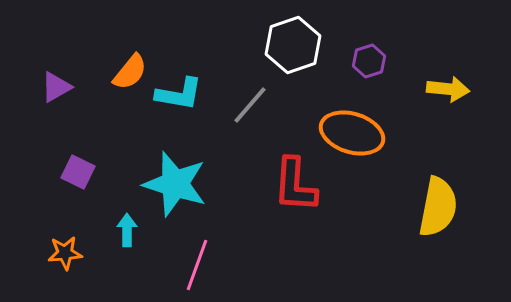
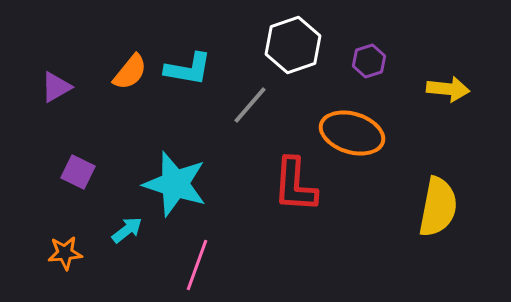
cyan L-shape: moved 9 px right, 25 px up
cyan arrow: rotated 52 degrees clockwise
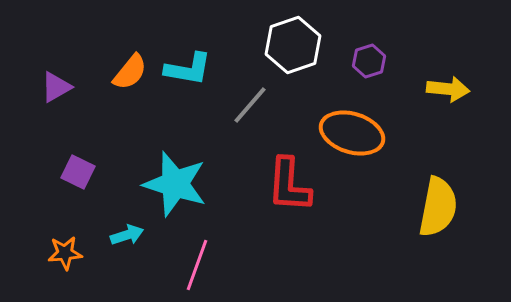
red L-shape: moved 6 px left
cyan arrow: moved 5 px down; rotated 20 degrees clockwise
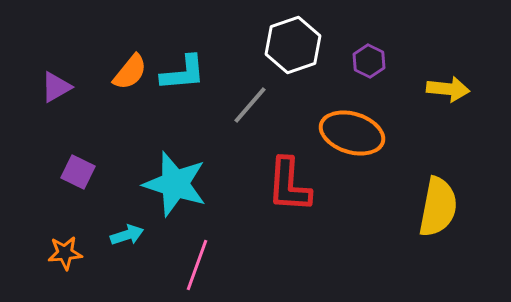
purple hexagon: rotated 16 degrees counterclockwise
cyan L-shape: moved 5 px left, 4 px down; rotated 15 degrees counterclockwise
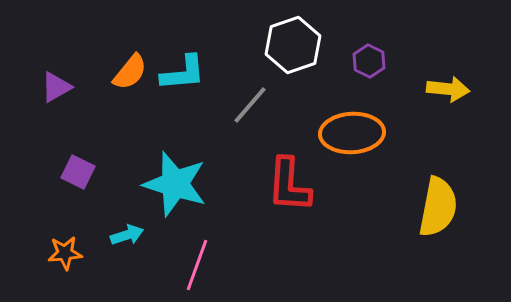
orange ellipse: rotated 20 degrees counterclockwise
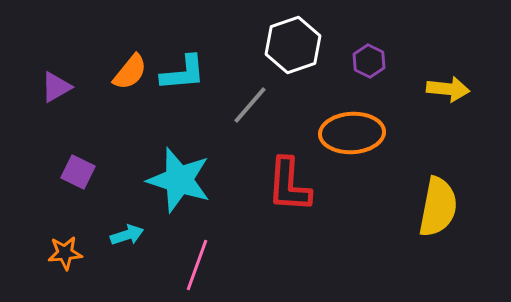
cyan star: moved 4 px right, 4 px up
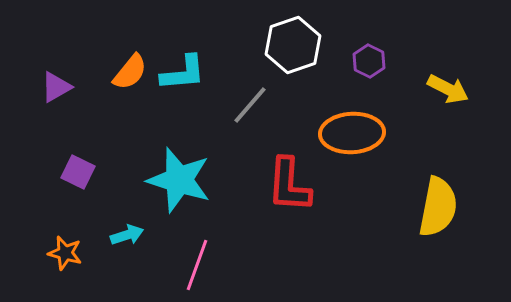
yellow arrow: rotated 21 degrees clockwise
orange star: rotated 20 degrees clockwise
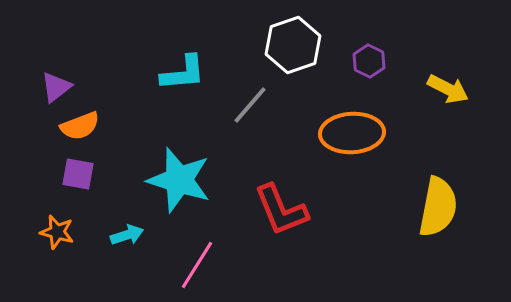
orange semicircle: moved 50 px left, 54 px down; rotated 30 degrees clockwise
purple triangle: rotated 8 degrees counterclockwise
purple square: moved 2 px down; rotated 16 degrees counterclockwise
red L-shape: moved 8 px left, 25 px down; rotated 26 degrees counterclockwise
orange star: moved 8 px left, 21 px up
pink line: rotated 12 degrees clockwise
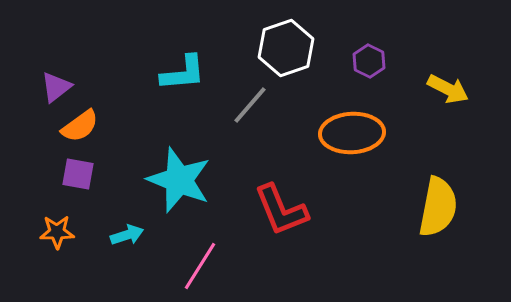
white hexagon: moved 7 px left, 3 px down
orange semicircle: rotated 15 degrees counterclockwise
cyan star: rotated 4 degrees clockwise
orange star: rotated 16 degrees counterclockwise
pink line: moved 3 px right, 1 px down
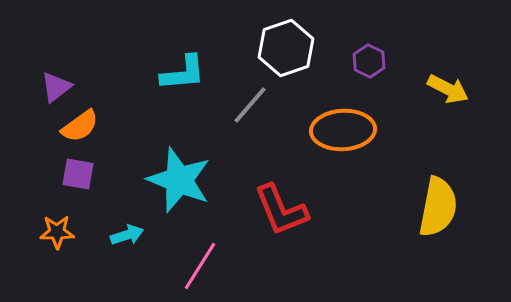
orange ellipse: moved 9 px left, 3 px up
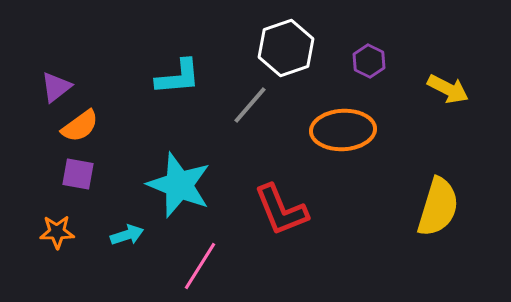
cyan L-shape: moved 5 px left, 4 px down
cyan star: moved 5 px down
yellow semicircle: rotated 6 degrees clockwise
